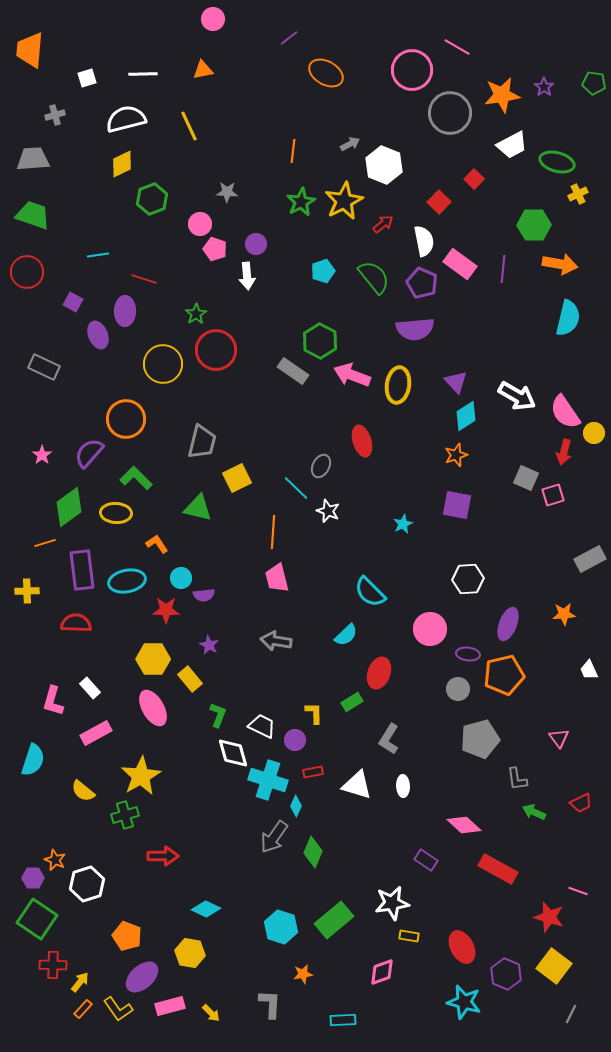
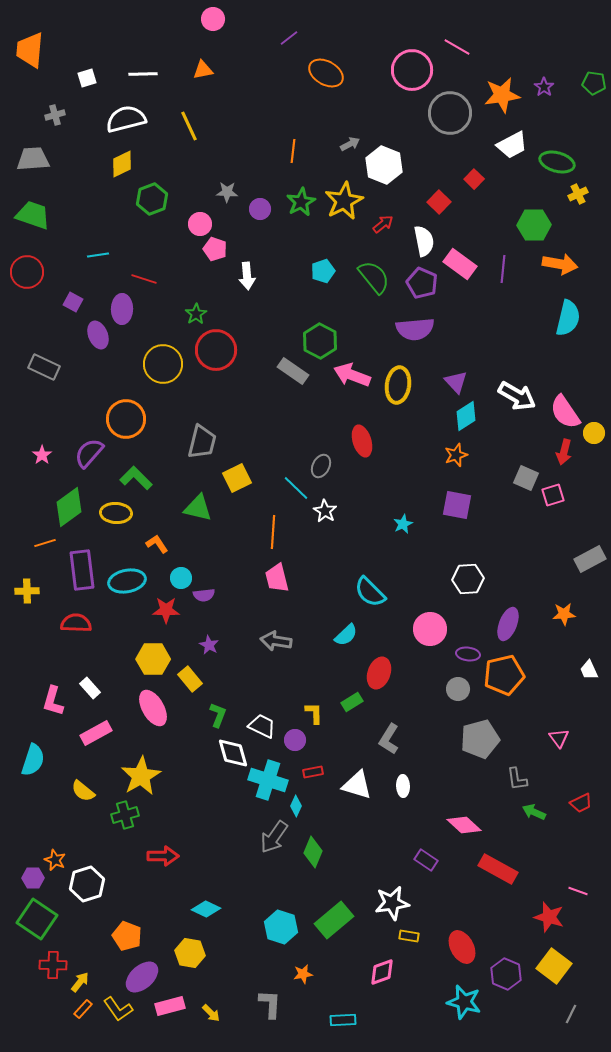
purple circle at (256, 244): moved 4 px right, 35 px up
purple ellipse at (125, 311): moved 3 px left, 2 px up
white star at (328, 511): moved 3 px left; rotated 10 degrees clockwise
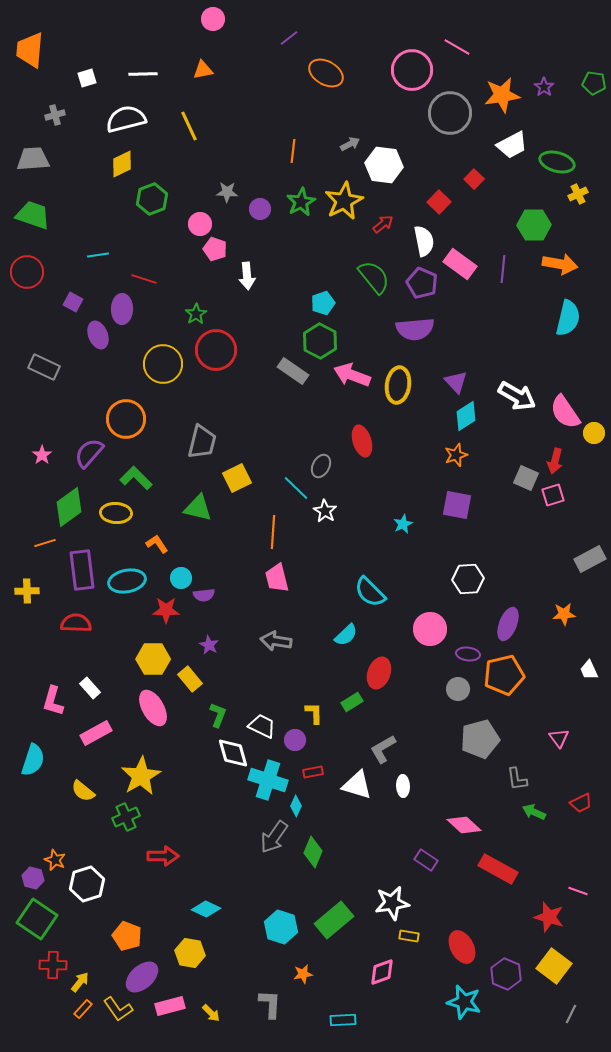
white hexagon at (384, 165): rotated 15 degrees counterclockwise
cyan pentagon at (323, 271): moved 32 px down
red arrow at (564, 452): moved 9 px left, 9 px down
gray L-shape at (389, 739): moved 6 px left, 10 px down; rotated 28 degrees clockwise
green cross at (125, 815): moved 1 px right, 2 px down; rotated 8 degrees counterclockwise
purple hexagon at (33, 878): rotated 15 degrees clockwise
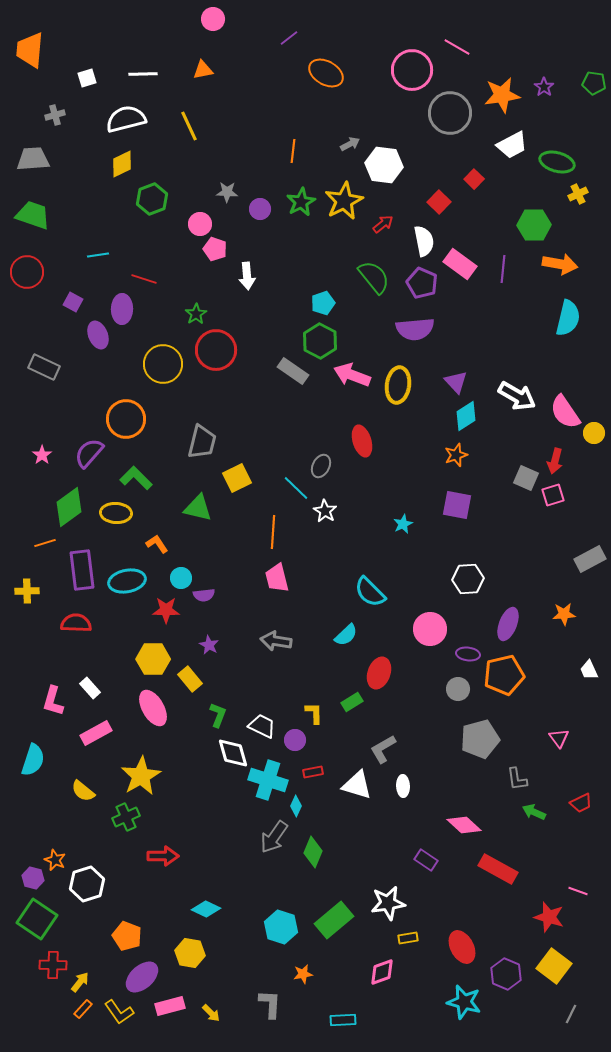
white star at (392, 903): moved 4 px left
yellow rectangle at (409, 936): moved 1 px left, 2 px down; rotated 18 degrees counterclockwise
yellow L-shape at (118, 1009): moved 1 px right, 3 px down
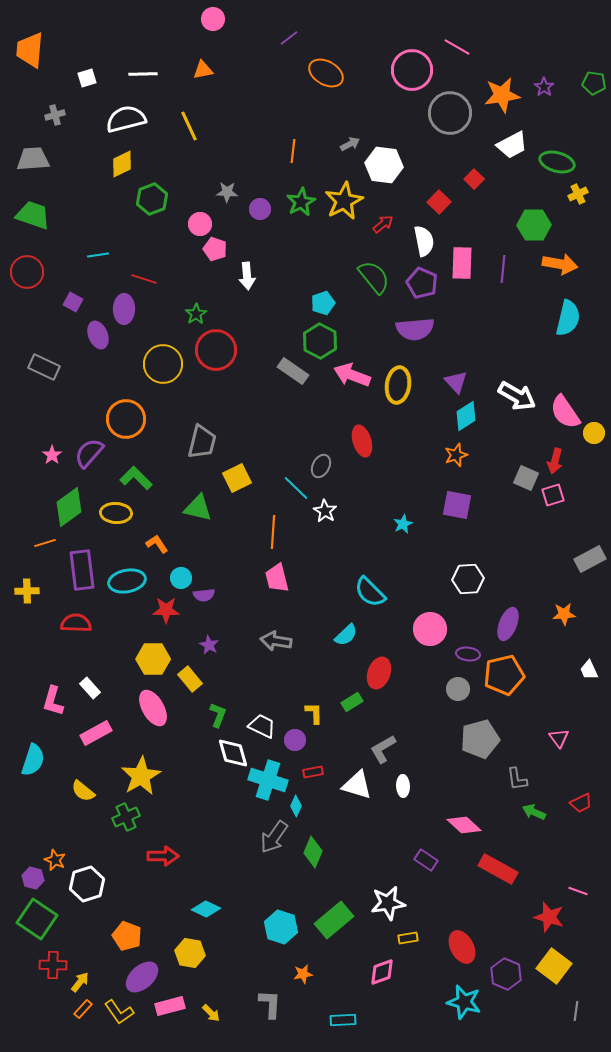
pink rectangle at (460, 264): moved 2 px right, 1 px up; rotated 56 degrees clockwise
purple ellipse at (122, 309): moved 2 px right
pink star at (42, 455): moved 10 px right
gray line at (571, 1014): moved 5 px right, 3 px up; rotated 18 degrees counterclockwise
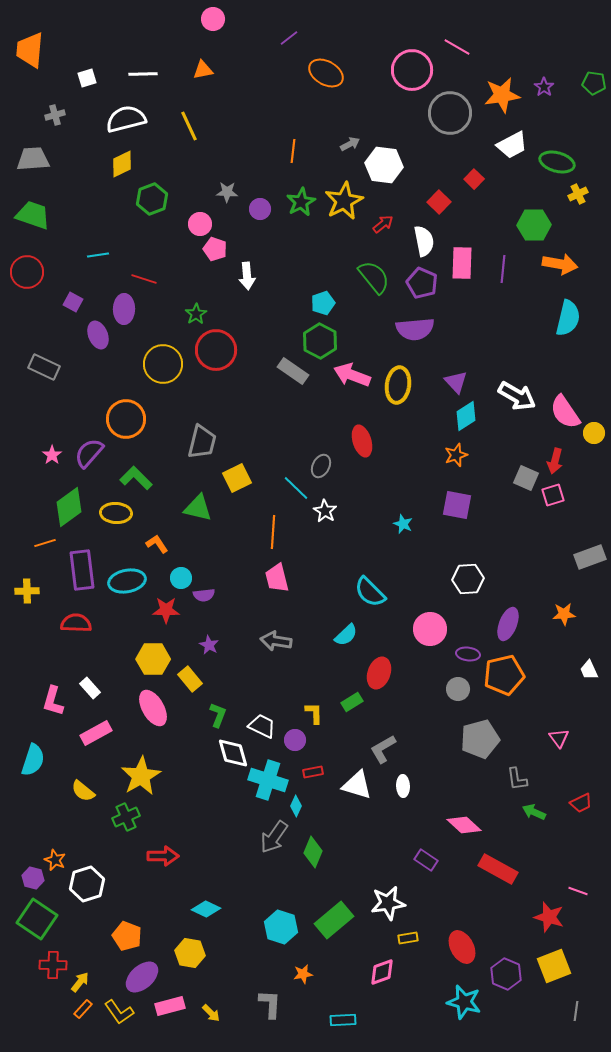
cyan star at (403, 524): rotated 24 degrees counterclockwise
gray rectangle at (590, 559): moved 2 px up; rotated 8 degrees clockwise
yellow square at (554, 966): rotated 32 degrees clockwise
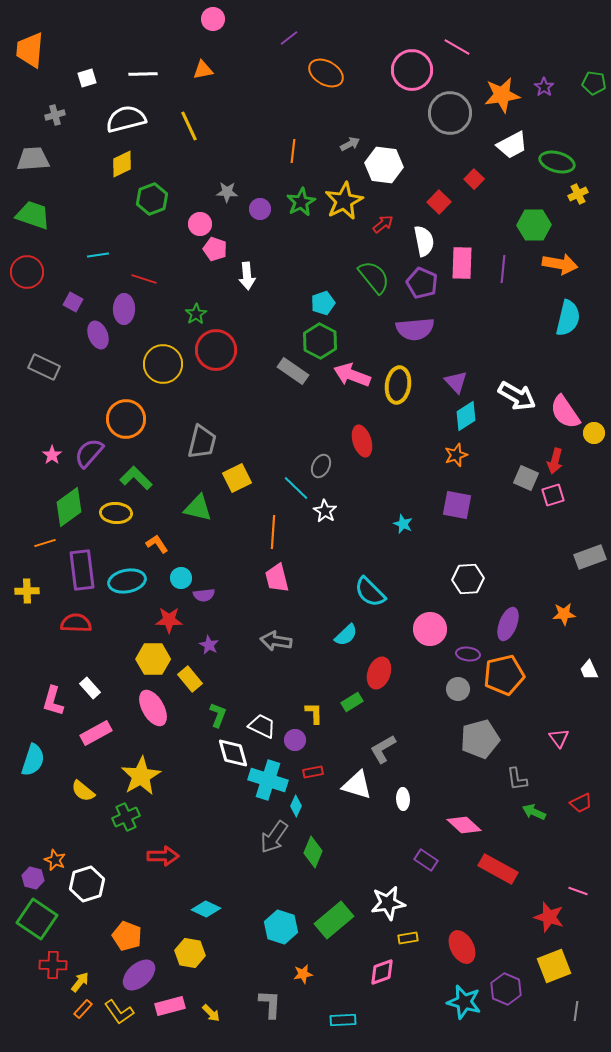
red star at (166, 610): moved 3 px right, 10 px down
white ellipse at (403, 786): moved 13 px down
purple hexagon at (506, 974): moved 15 px down
purple ellipse at (142, 977): moved 3 px left, 2 px up
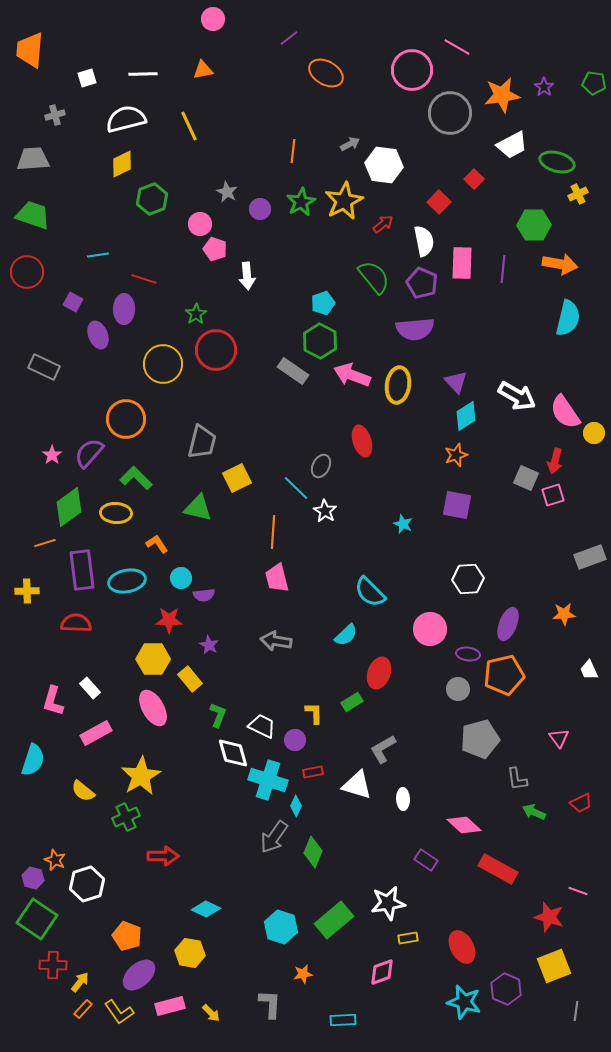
gray star at (227, 192): rotated 25 degrees clockwise
